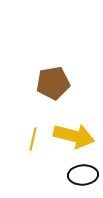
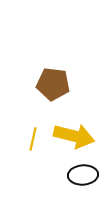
brown pentagon: moved 1 px down; rotated 16 degrees clockwise
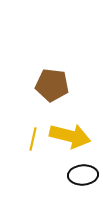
brown pentagon: moved 1 px left, 1 px down
yellow arrow: moved 4 px left
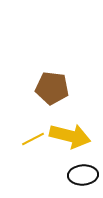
brown pentagon: moved 3 px down
yellow line: rotated 50 degrees clockwise
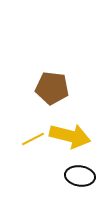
black ellipse: moved 3 px left, 1 px down; rotated 12 degrees clockwise
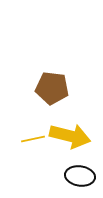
yellow line: rotated 15 degrees clockwise
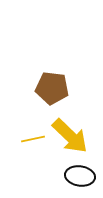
yellow arrow: rotated 30 degrees clockwise
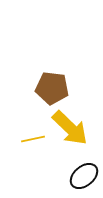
yellow arrow: moved 8 px up
black ellipse: moved 4 px right; rotated 48 degrees counterclockwise
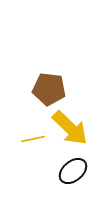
brown pentagon: moved 3 px left, 1 px down
black ellipse: moved 11 px left, 5 px up
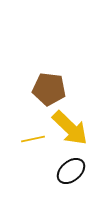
black ellipse: moved 2 px left
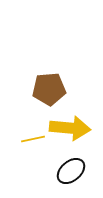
brown pentagon: rotated 12 degrees counterclockwise
yellow arrow: rotated 39 degrees counterclockwise
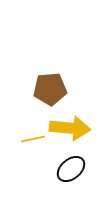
brown pentagon: moved 1 px right
black ellipse: moved 2 px up
